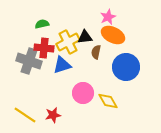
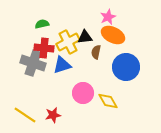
gray cross: moved 4 px right, 2 px down
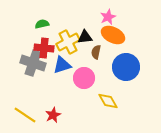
pink circle: moved 1 px right, 15 px up
red star: rotated 14 degrees counterclockwise
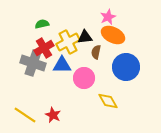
red cross: rotated 36 degrees counterclockwise
blue triangle: rotated 18 degrees clockwise
red star: rotated 21 degrees counterclockwise
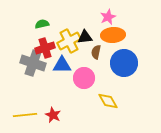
orange ellipse: rotated 30 degrees counterclockwise
yellow cross: moved 1 px right, 1 px up
red cross: moved 1 px right; rotated 12 degrees clockwise
blue circle: moved 2 px left, 4 px up
yellow line: rotated 40 degrees counterclockwise
